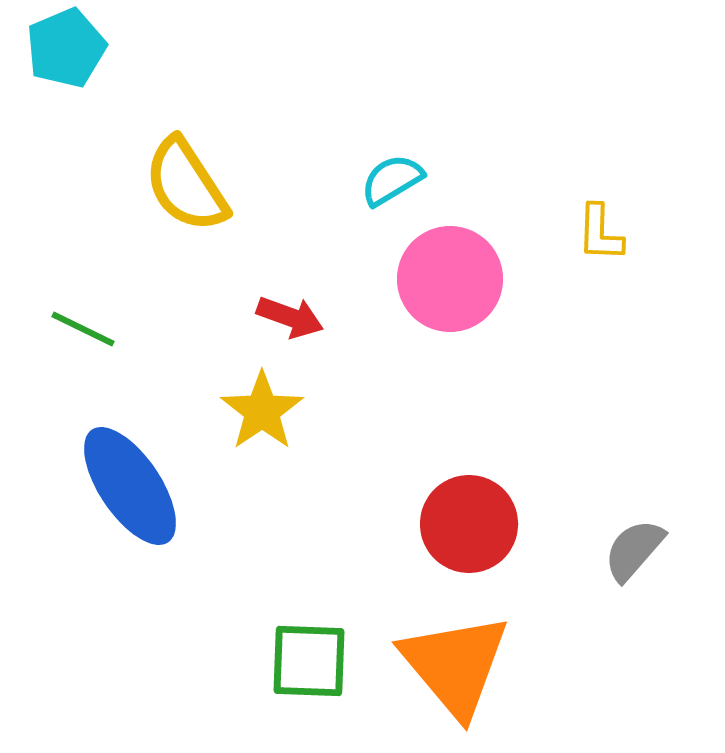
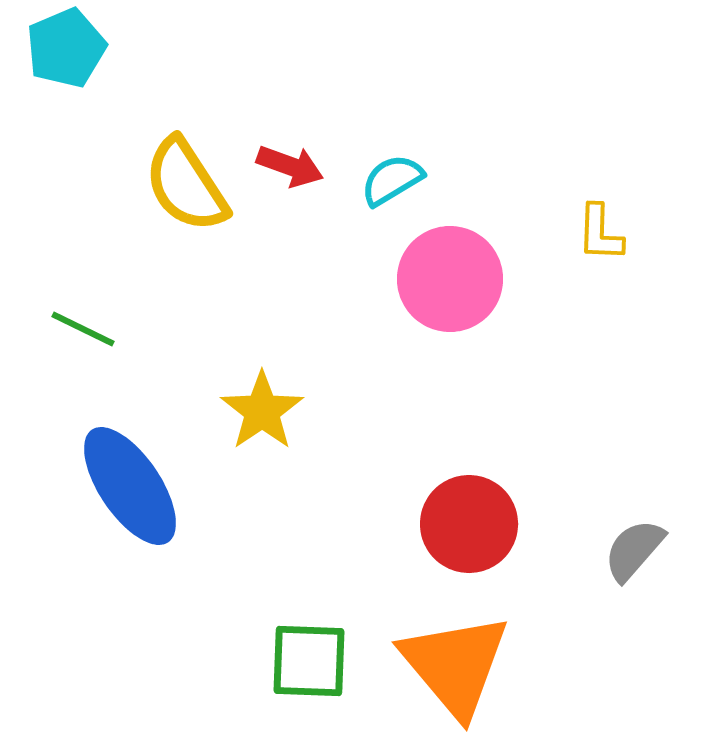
red arrow: moved 151 px up
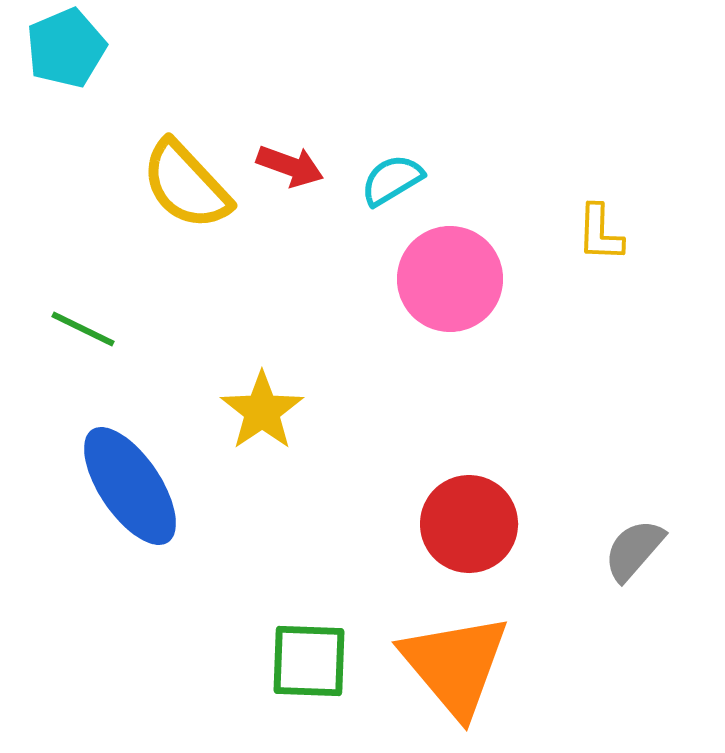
yellow semicircle: rotated 10 degrees counterclockwise
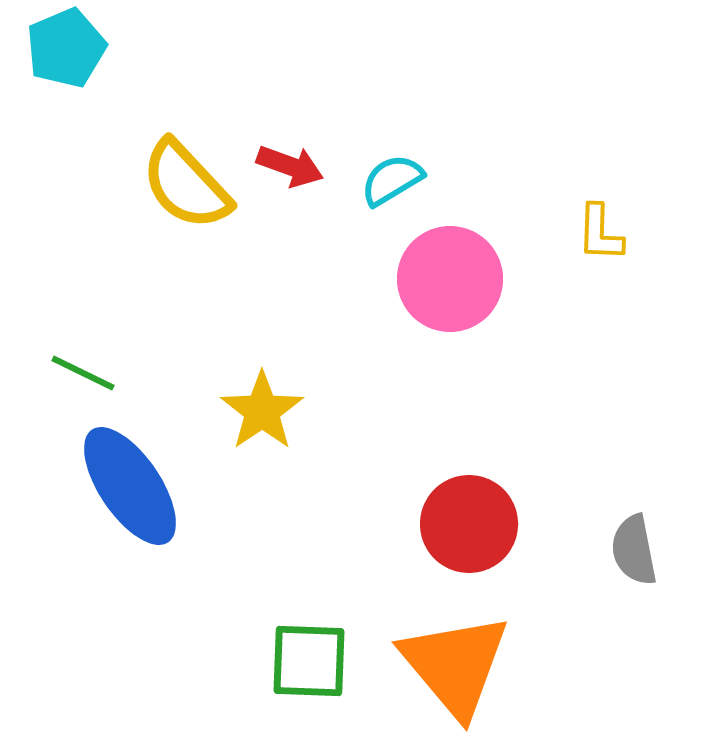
green line: moved 44 px down
gray semicircle: rotated 52 degrees counterclockwise
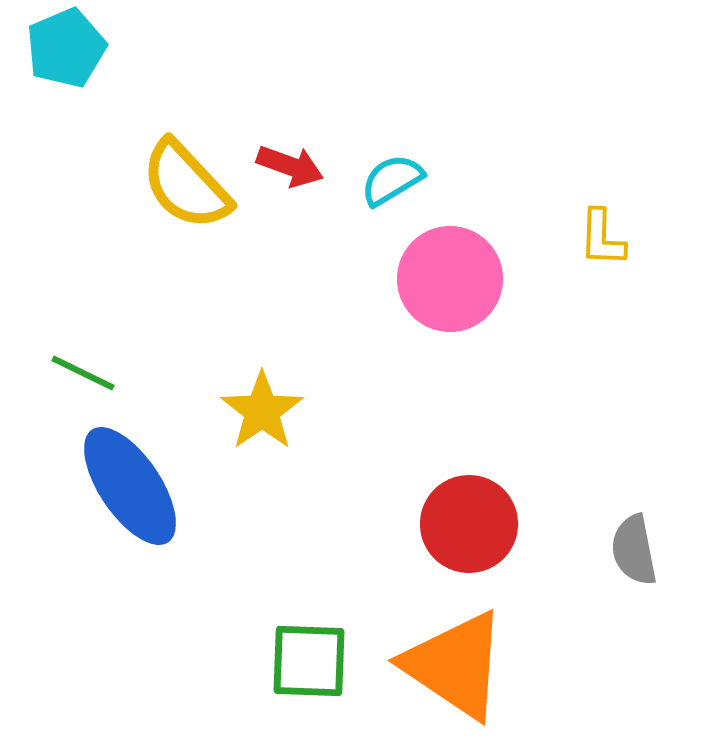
yellow L-shape: moved 2 px right, 5 px down
orange triangle: rotated 16 degrees counterclockwise
